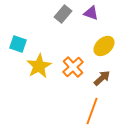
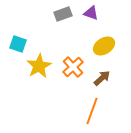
gray rectangle: rotated 30 degrees clockwise
yellow ellipse: rotated 10 degrees clockwise
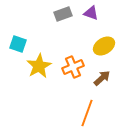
orange cross: rotated 20 degrees clockwise
orange line: moved 5 px left, 2 px down
